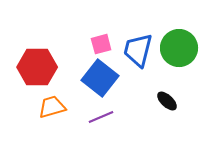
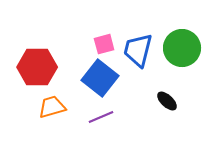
pink square: moved 3 px right
green circle: moved 3 px right
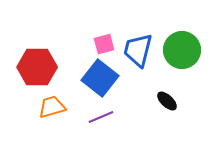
green circle: moved 2 px down
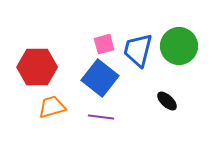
green circle: moved 3 px left, 4 px up
purple line: rotated 30 degrees clockwise
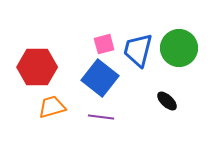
green circle: moved 2 px down
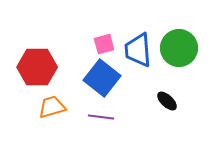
blue trapezoid: rotated 18 degrees counterclockwise
blue square: moved 2 px right
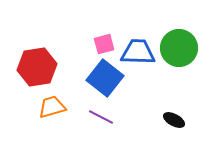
blue trapezoid: moved 2 px down; rotated 96 degrees clockwise
red hexagon: rotated 9 degrees counterclockwise
blue square: moved 3 px right
black ellipse: moved 7 px right, 19 px down; rotated 15 degrees counterclockwise
purple line: rotated 20 degrees clockwise
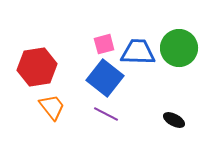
orange trapezoid: rotated 68 degrees clockwise
purple line: moved 5 px right, 3 px up
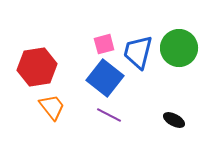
blue trapezoid: rotated 78 degrees counterclockwise
purple line: moved 3 px right, 1 px down
